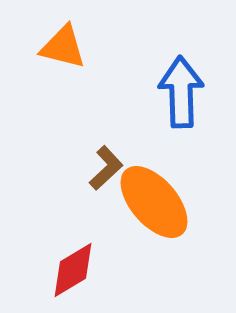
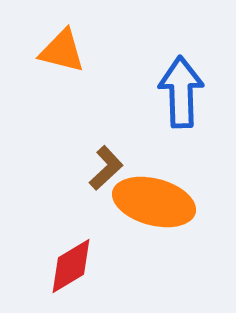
orange triangle: moved 1 px left, 4 px down
orange ellipse: rotated 34 degrees counterclockwise
red diamond: moved 2 px left, 4 px up
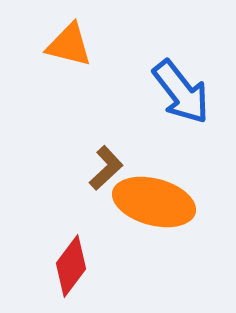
orange triangle: moved 7 px right, 6 px up
blue arrow: rotated 144 degrees clockwise
red diamond: rotated 22 degrees counterclockwise
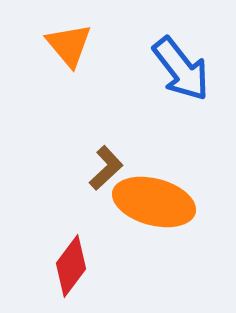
orange triangle: rotated 36 degrees clockwise
blue arrow: moved 23 px up
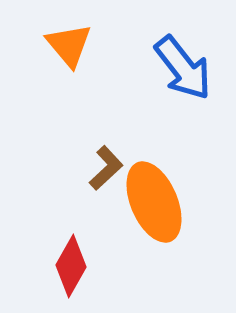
blue arrow: moved 2 px right, 1 px up
orange ellipse: rotated 52 degrees clockwise
red diamond: rotated 8 degrees counterclockwise
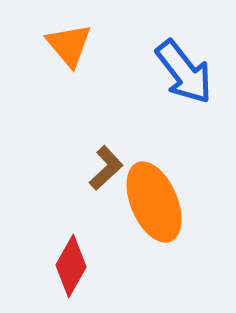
blue arrow: moved 1 px right, 4 px down
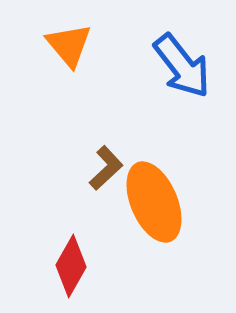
blue arrow: moved 2 px left, 6 px up
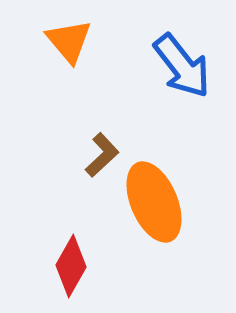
orange triangle: moved 4 px up
brown L-shape: moved 4 px left, 13 px up
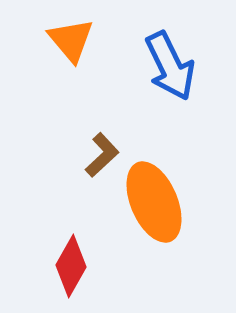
orange triangle: moved 2 px right, 1 px up
blue arrow: moved 12 px left; rotated 12 degrees clockwise
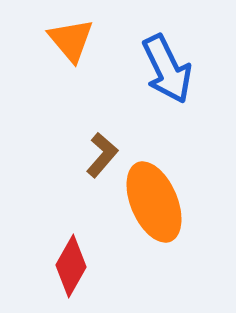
blue arrow: moved 3 px left, 3 px down
brown L-shape: rotated 6 degrees counterclockwise
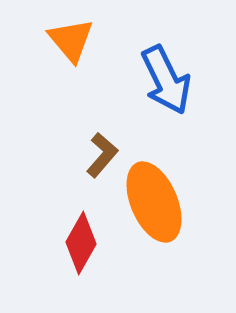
blue arrow: moved 1 px left, 11 px down
red diamond: moved 10 px right, 23 px up
